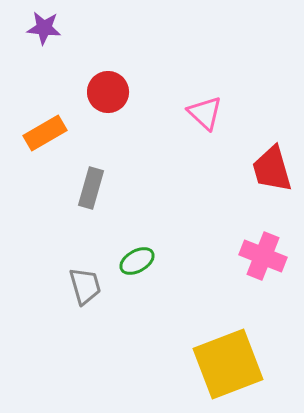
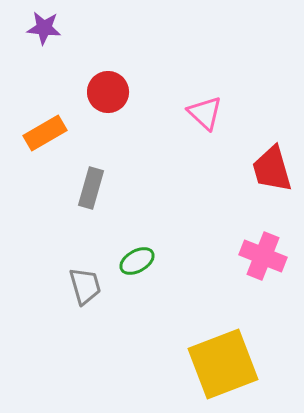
yellow square: moved 5 px left
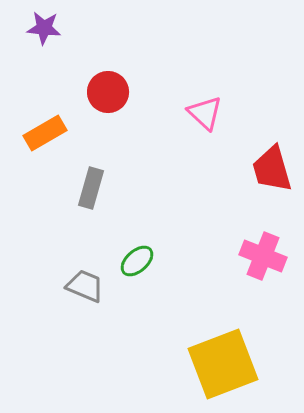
green ellipse: rotated 12 degrees counterclockwise
gray trapezoid: rotated 51 degrees counterclockwise
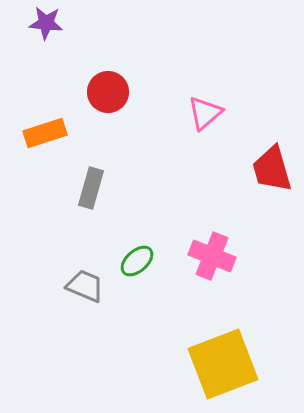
purple star: moved 2 px right, 5 px up
pink triangle: rotated 36 degrees clockwise
orange rectangle: rotated 12 degrees clockwise
pink cross: moved 51 px left
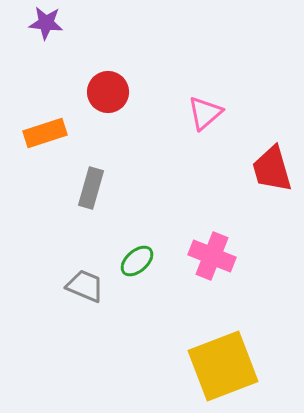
yellow square: moved 2 px down
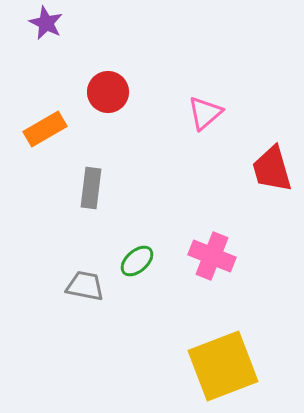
purple star: rotated 20 degrees clockwise
orange rectangle: moved 4 px up; rotated 12 degrees counterclockwise
gray rectangle: rotated 9 degrees counterclockwise
gray trapezoid: rotated 12 degrees counterclockwise
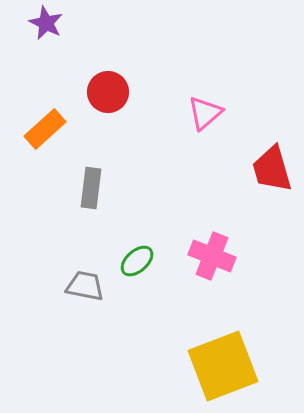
orange rectangle: rotated 12 degrees counterclockwise
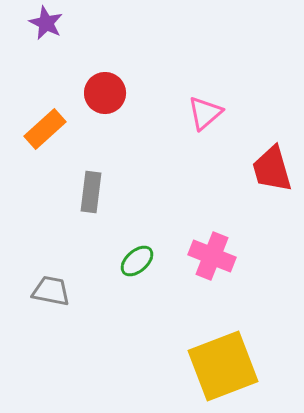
red circle: moved 3 px left, 1 px down
gray rectangle: moved 4 px down
gray trapezoid: moved 34 px left, 5 px down
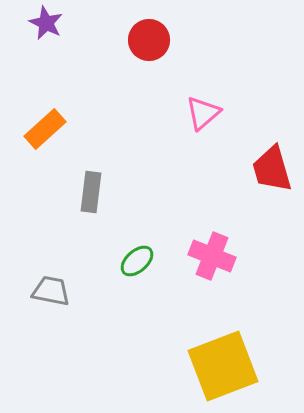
red circle: moved 44 px right, 53 px up
pink triangle: moved 2 px left
